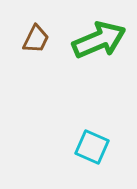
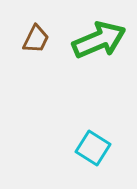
cyan square: moved 1 px right, 1 px down; rotated 8 degrees clockwise
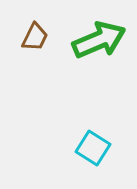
brown trapezoid: moved 1 px left, 2 px up
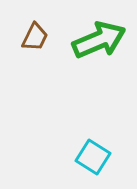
cyan square: moved 9 px down
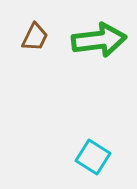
green arrow: rotated 16 degrees clockwise
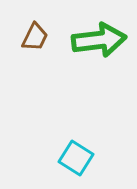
cyan square: moved 17 px left, 1 px down
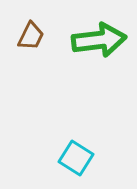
brown trapezoid: moved 4 px left, 1 px up
